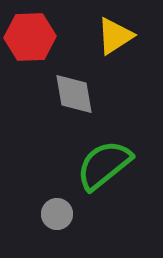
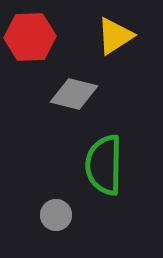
gray diamond: rotated 66 degrees counterclockwise
green semicircle: rotated 50 degrees counterclockwise
gray circle: moved 1 px left, 1 px down
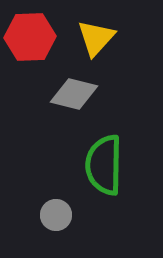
yellow triangle: moved 19 px left, 2 px down; rotated 15 degrees counterclockwise
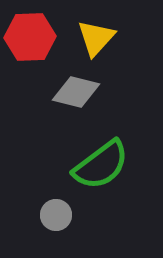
gray diamond: moved 2 px right, 2 px up
green semicircle: moved 3 px left; rotated 128 degrees counterclockwise
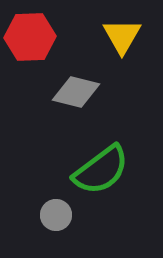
yellow triangle: moved 26 px right, 2 px up; rotated 12 degrees counterclockwise
green semicircle: moved 5 px down
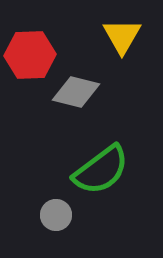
red hexagon: moved 18 px down
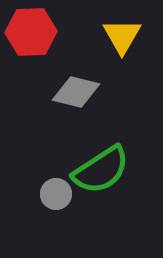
red hexagon: moved 1 px right, 23 px up
green semicircle: rotated 4 degrees clockwise
gray circle: moved 21 px up
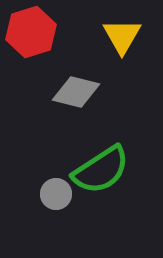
red hexagon: rotated 15 degrees counterclockwise
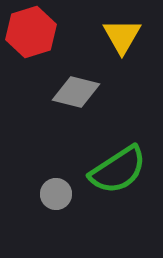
green semicircle: moved 17 px right
